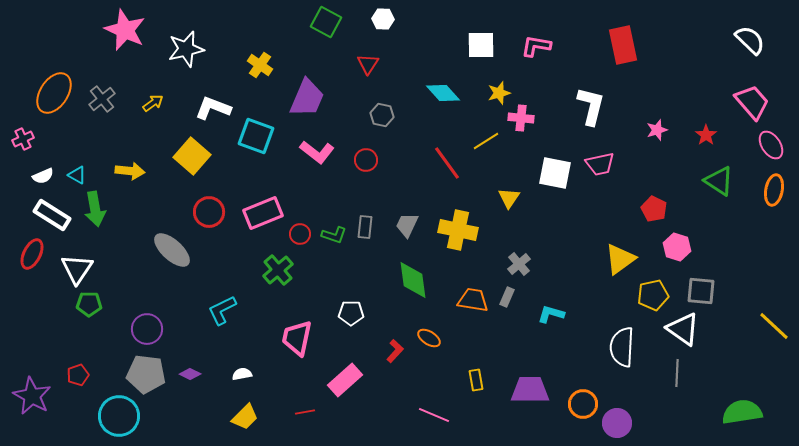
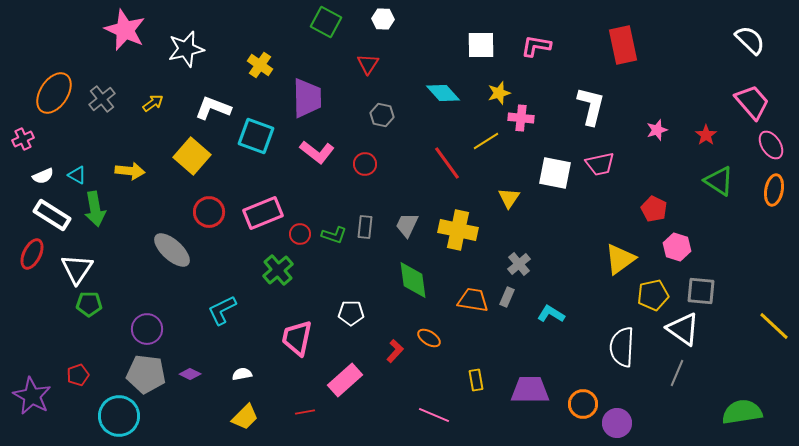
purple trapezoid at (307, 98): rotated 24 degrees counterclockwise
red circle at (366, 160): moved 1 px left, 4 px down
cyan L-shape at (551, 314): rotated 16 degrees clockwise
gray line at (677, 373): rotated 20 degrees clockwise
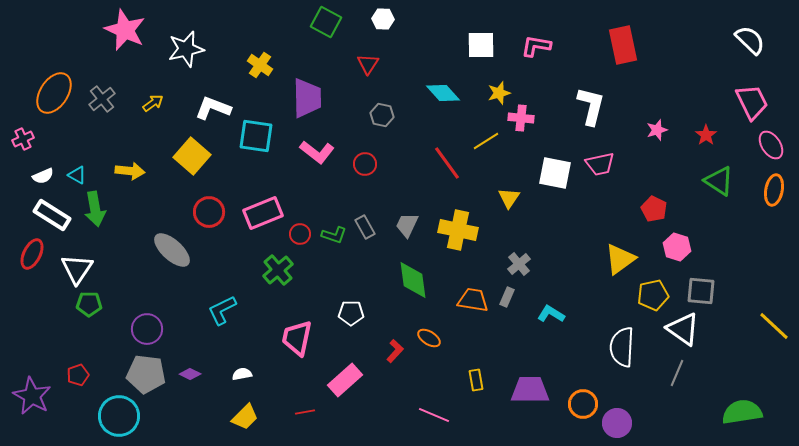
pink trapezoid at (752, 102): rotated 15 degrees clockwise
cyan square at (256, 136): rotated 12 degrees counterclockwise
gray rectangle at (365, 227): rotated 35 degrees counterclockwise
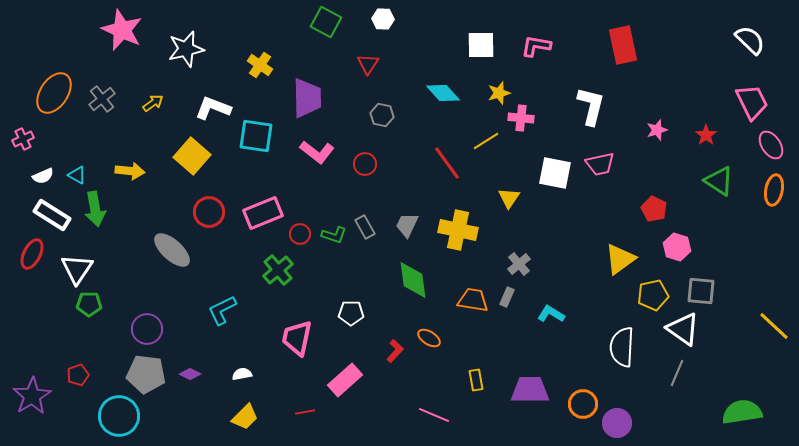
pink star at (125, 30): moved 3 px left
purple star at (32, 396): rotated 12 degrees clockwise
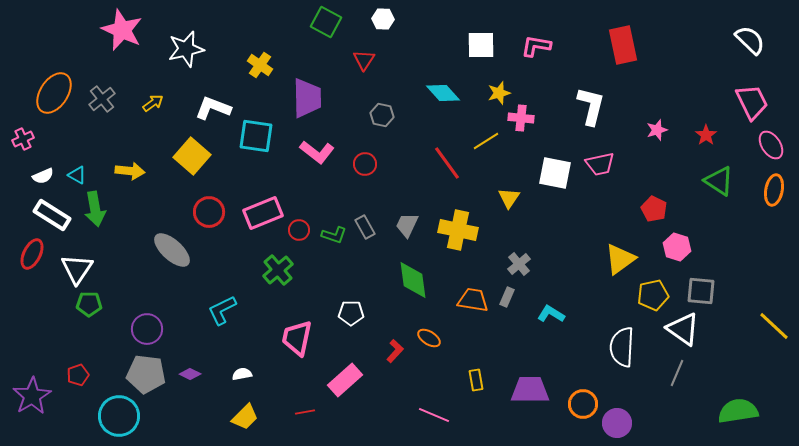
red triangle at (368, 64): moved 4 px left, 4 px up
red circle at (300, 234): moved 1 px left, 4 px up
green semicircle at (742, 412): moved 4 px left, 1 px up
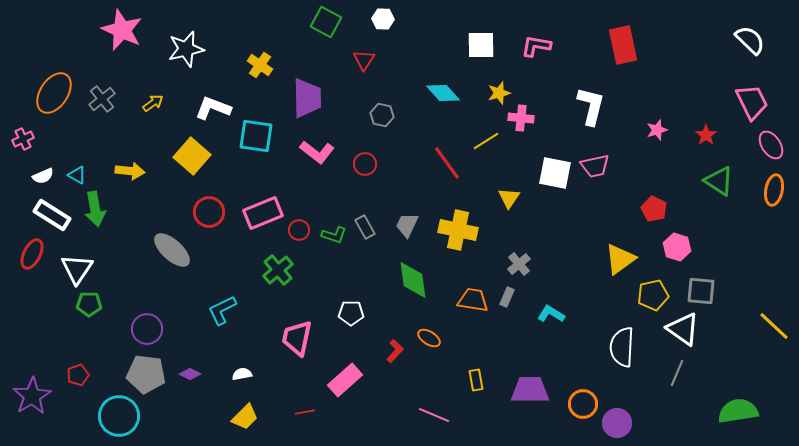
pink trapezoid at (600, 164): moved 5 px left, 2 px down
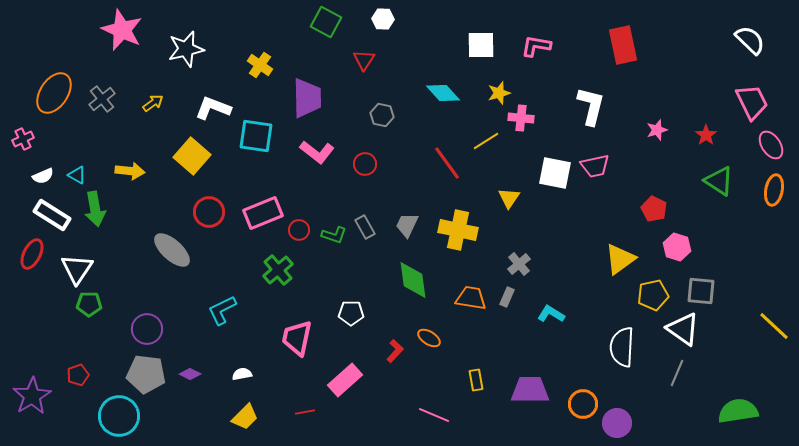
orange trapezoid at (473, 300): moved 2 px left, 2 px up
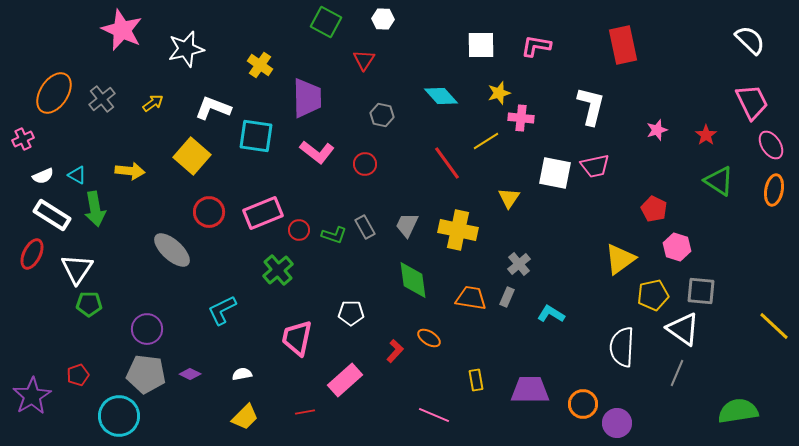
cyan diamond at (443, 93): moved 2 px left, 3 px down
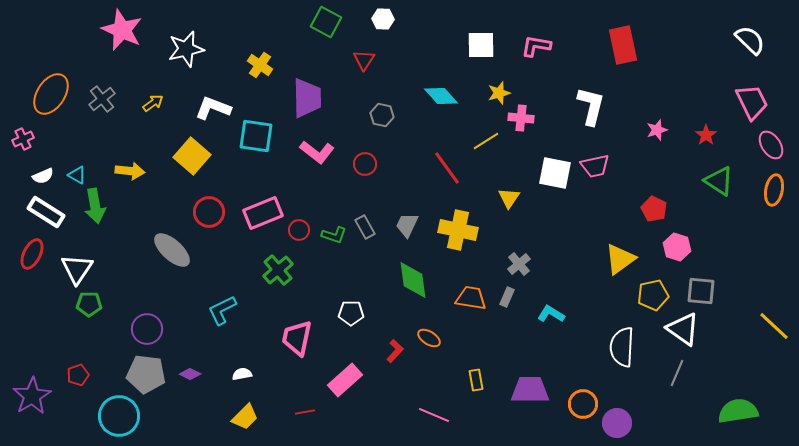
orange ellipse at (54, 93): moved 3 px left, 1 px down
red line at (447, 163): moved 5 px down
green arrow at (95, 209): moved 3 px up
white rectangle at (52, 215): moved 6 px left, 3 px up
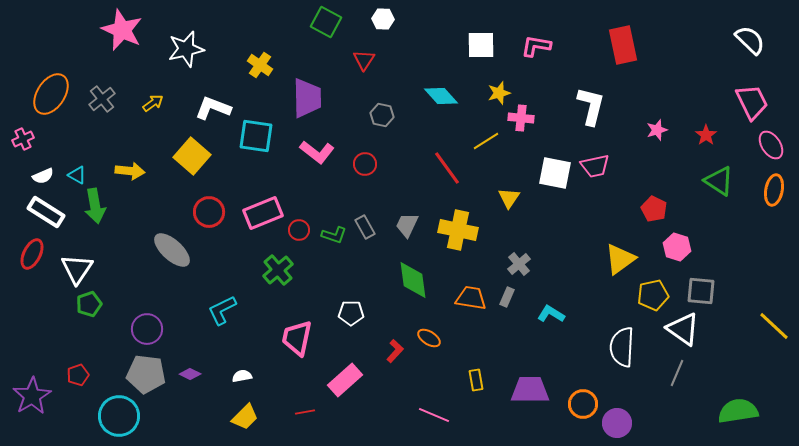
green pentagon at (89, 304): rotated 20 degrees counterclockwise
white semicircle at (242, 374): moved 2 px down
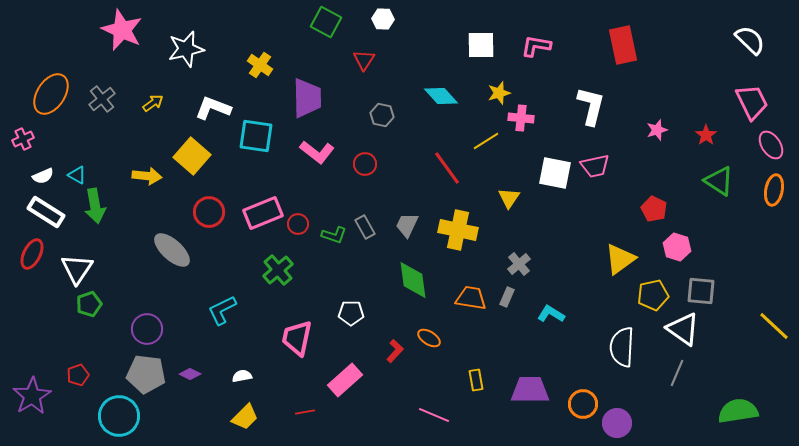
yellow arrow at (130, 171): moved 17 px right, 5 px down
red circle at (299, 230): moved 1 px left, 6 px up
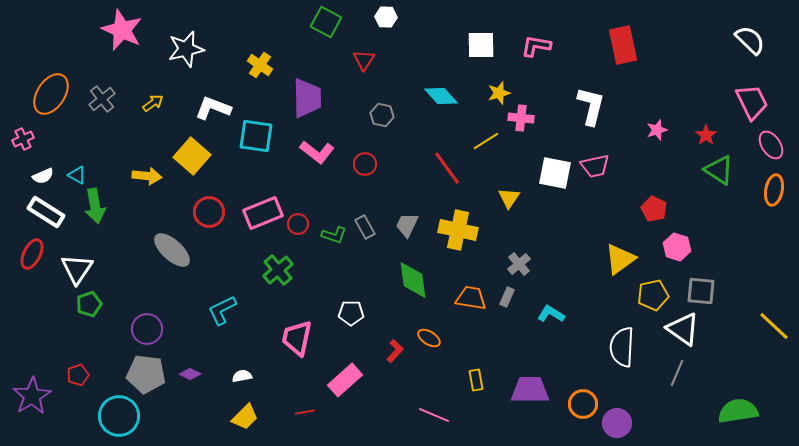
white hexagon at (383, 19): moved 3 px right, 2 px up
green triangle at (719, 181): moved 11 px up
